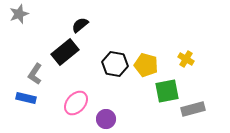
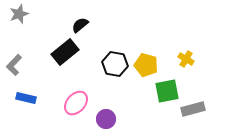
gray L-shape: moved 21 px left, 9 px up; rotated 10 degrees clockwise
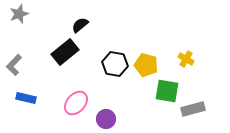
green square: rotated 20 degrees clockwise
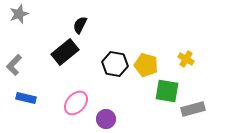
black semicircle: rotated 24 degrees counterclockwise
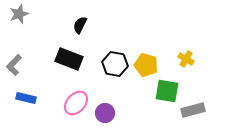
black rectangle: moved 4 px right, 7 px down; rotated 60 degrees clockwise
gray rectangle: moved 1 px down
purple circle: moved 1 px left, 6 px up
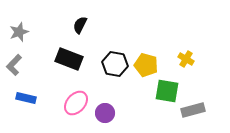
gray star: moved 18 px down
